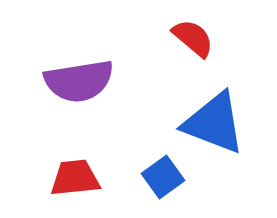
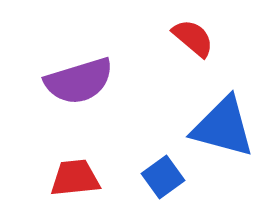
purple semicircle: rotated 8 degrees counterclockwise
blue triangle: moved 9 px right, 4 px down; rotated 6 degrees counterclockwise
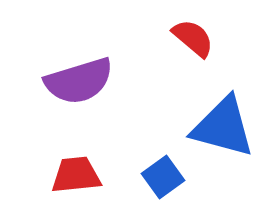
red trapezoid: moved 1 px right, 3 px up
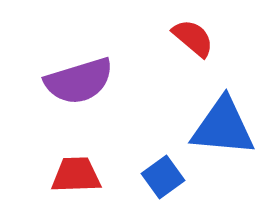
blue triangle: rotated 10 degrees counterclockwise
red trapezoid: rotated 4 degrees clockwise
